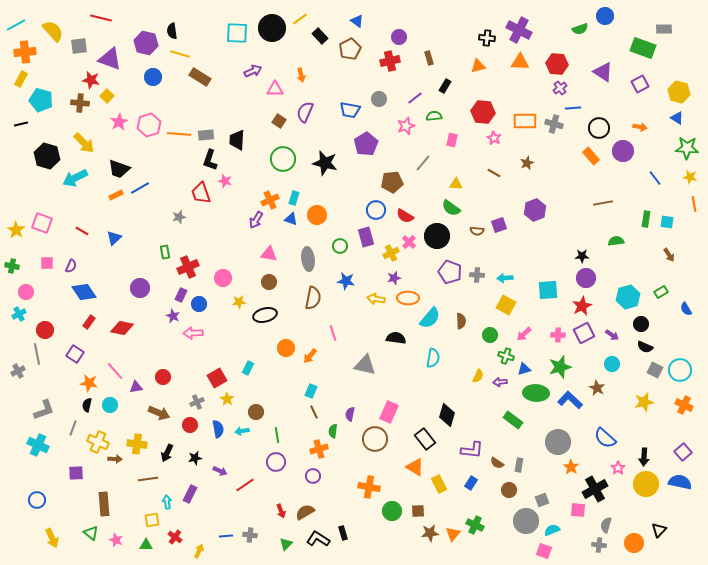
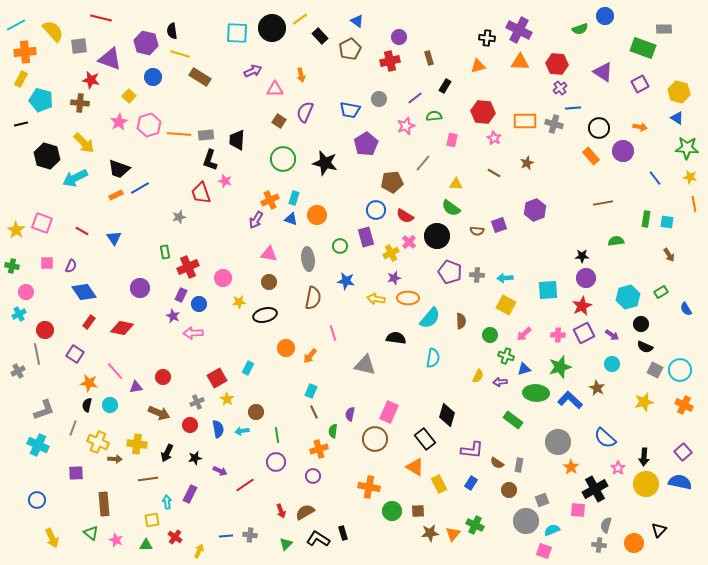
yellow square at (107, 96): moved 22 px right
blue triangle at (114, 238): rotated 21 degrees counterclockwise
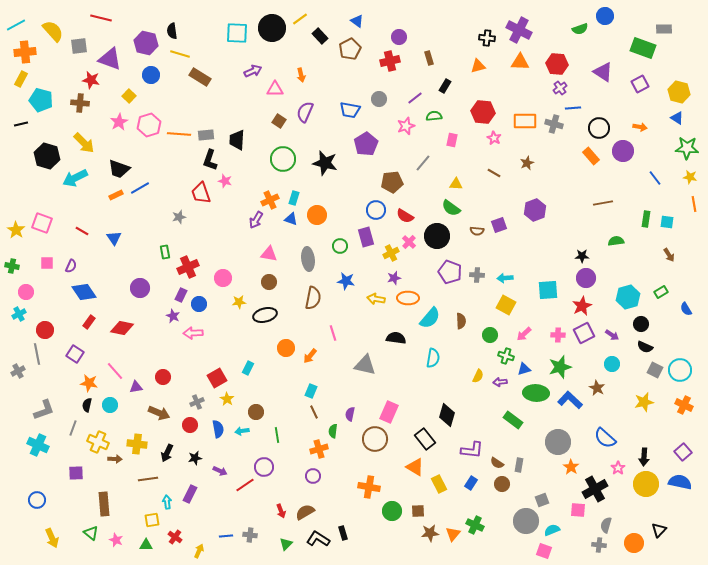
blue circle at (153, 77): moved 2 px left, 2 px up
purple circle at (276, 462): moved 12 px left, 5 px down
brown circle at (509, 490): moved 7 px left, 6 px up
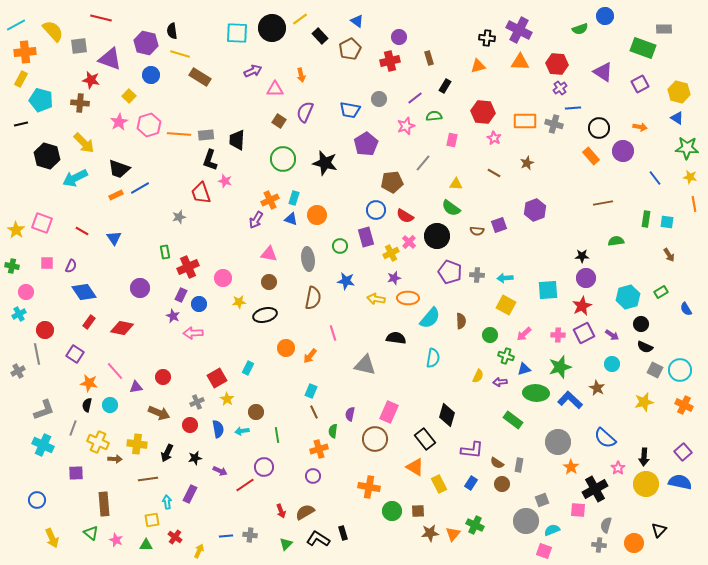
cyan cross at (38, 445): moved 5 px right
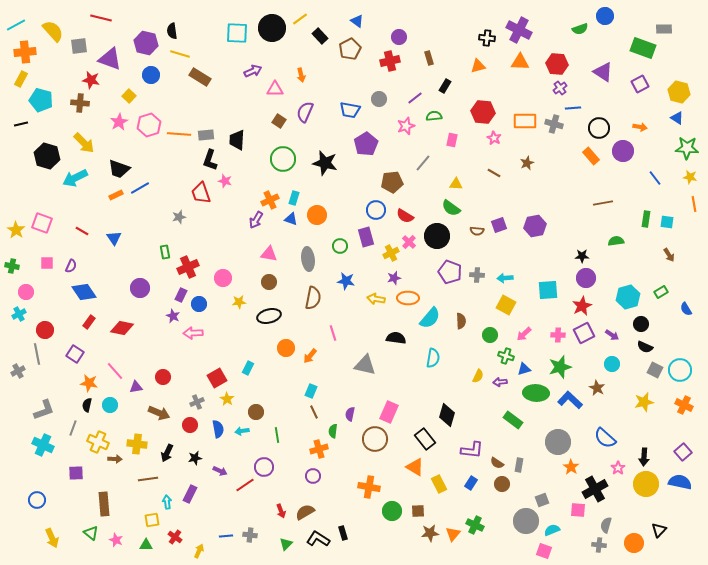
purple hexagon at (535, 210): moved 16 px down; rotated 10 degrees clockwise
black ellipse at (265, 315): moved 4 px right, 1 px down
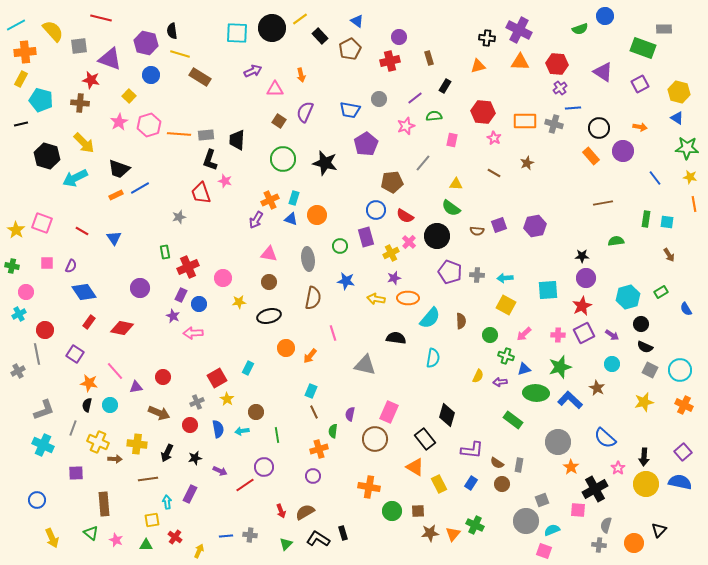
gray square at (655, 370): moved 5 px left
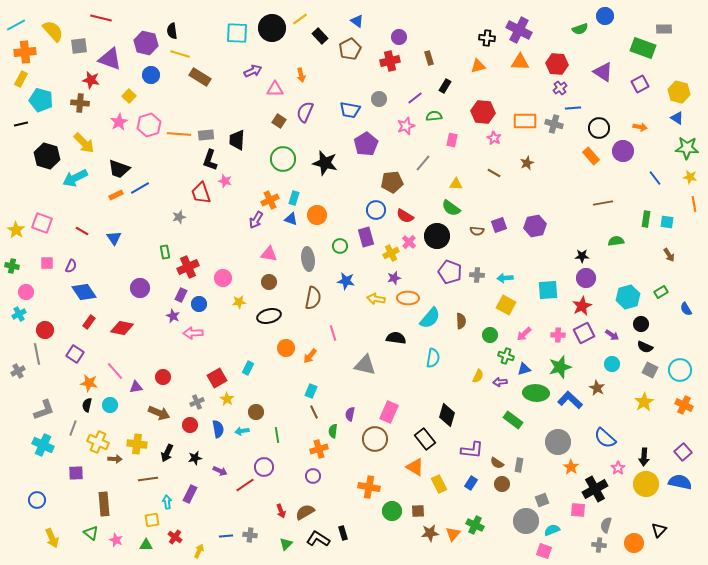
yellow star at (644, 402): rotated 18 degrees counterclockwise
